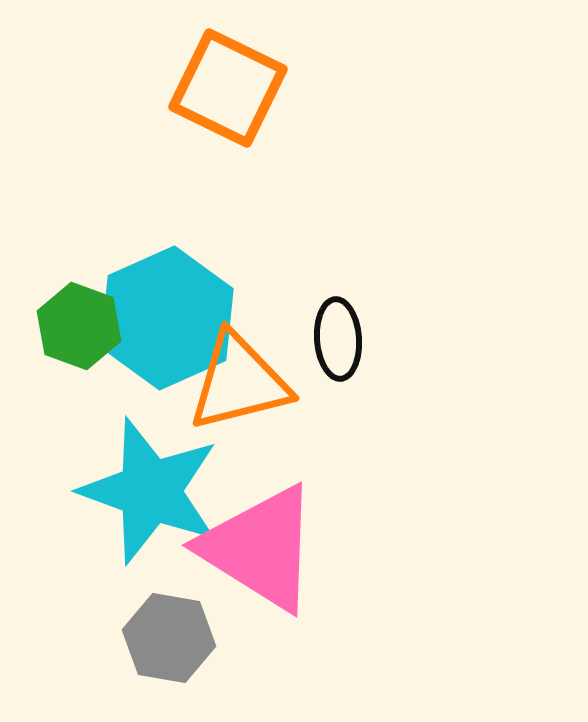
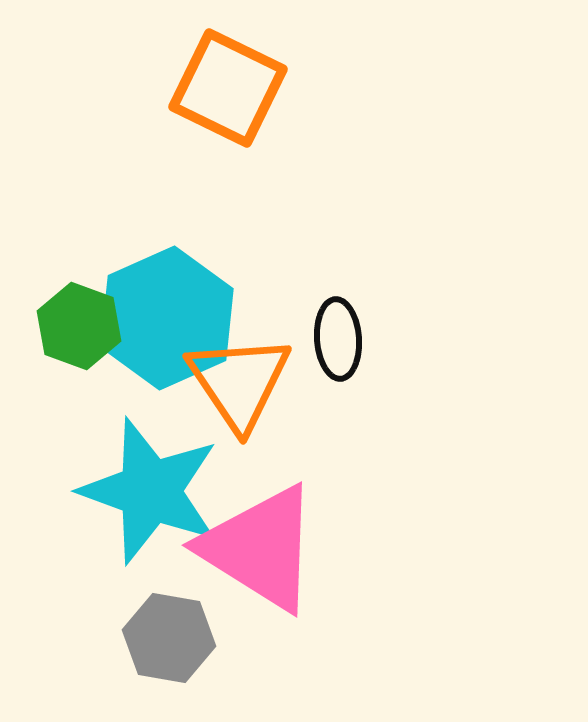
orange triangle: rotated 50 degrees counterclockwise
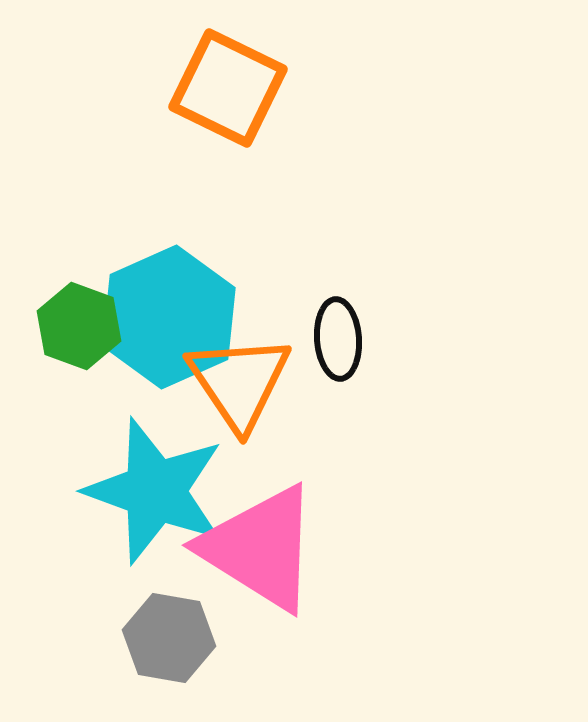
cyan hexagon: moved 2 px right, 1 px up
cyan star: moved 5 px right
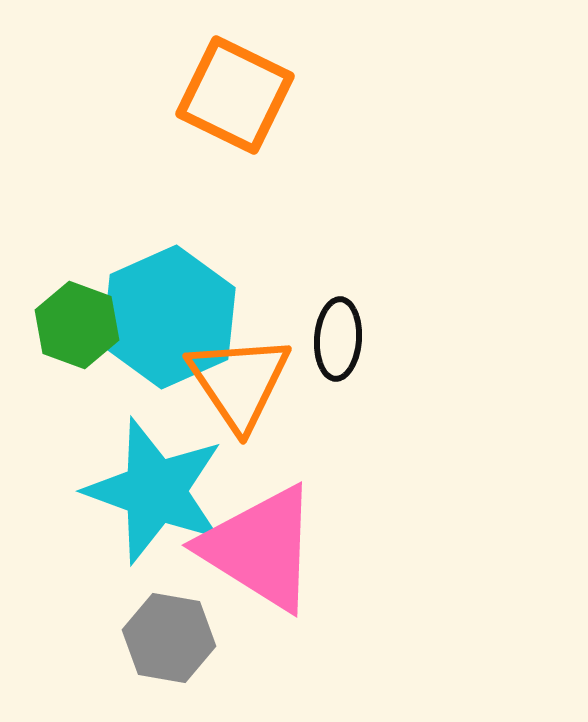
orange square: moved 7 px right, 7 px down
green hexagon: moved 2 px left, 1 px up
black ellipse: rotated 8 degrees clockwise
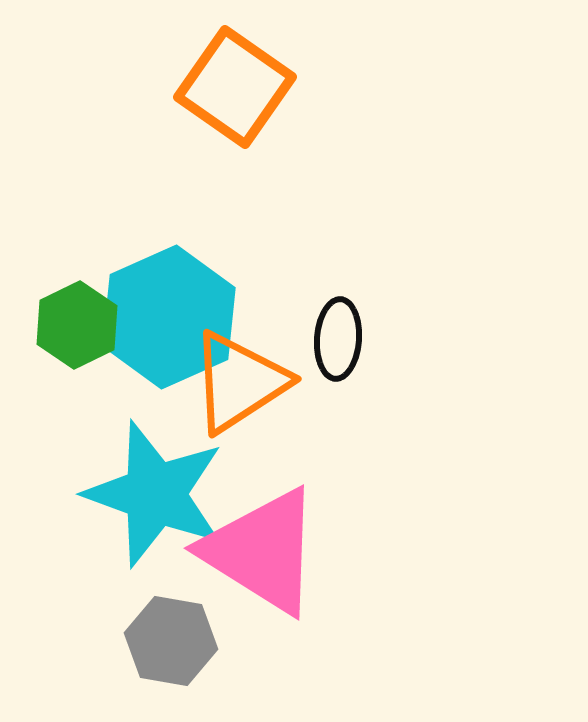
orange square: moved 8 px up; rotated 9 degrees clockwise
green hexagon: rotated 14 degrees clockwise
orange triangle: rotated 31 degrees clockwise
cyan star: moved 3 px down
pink triangle: moved 2 px right, 3 px down
gray hexagon: moved 2 px right, 3 px down
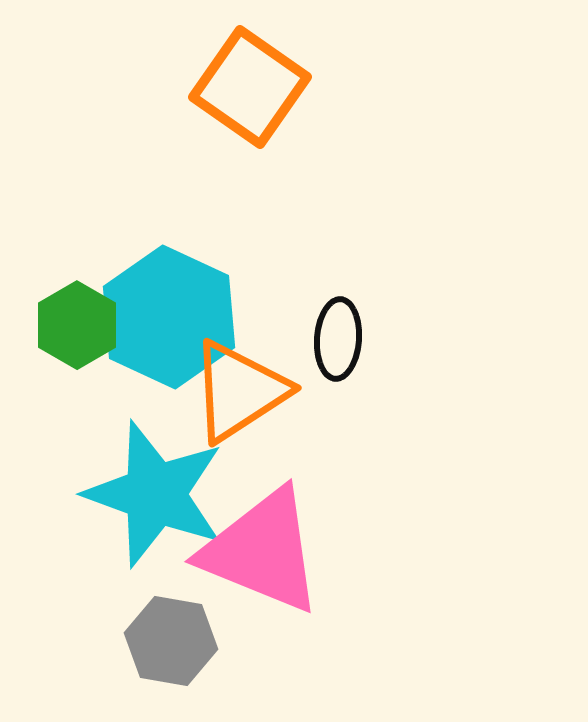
orange square: moved 15 px right
cyan hexagon: rotated 11 degrees counterclockwise
green hexagon: rotated 4 degrees counterclockwise
orange triangle: moved 9 px down
pink triangle: rotated 10 degrees counterclockwise
